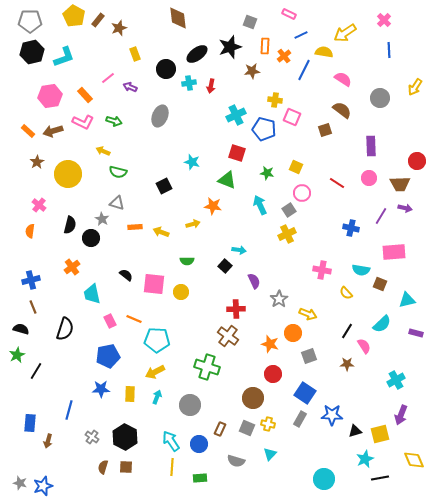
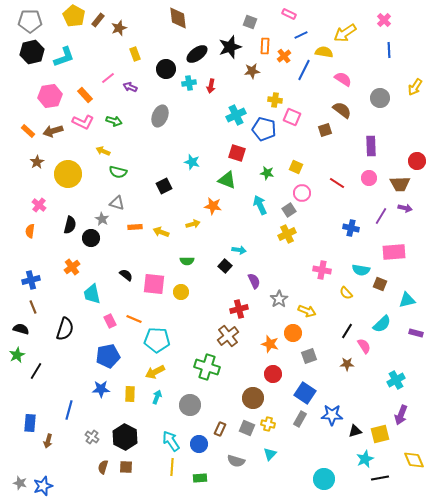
red cross at (236, 309): moved 3 px right; rotated 12 degrees counterclockwise
yellow arrow at (308, 314): moved 1 px left, 3 px up
brown cross at (228, 336): rotated 15 degrees clockwise
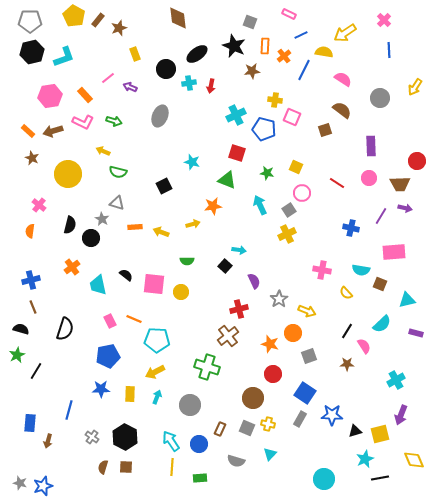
black star at (230, 47): moved 4 px right, 1 px up; rotated 30 degrees counterclockwise
brown star at (37, 162): moved 5 px left, 4 px up; rotated 16 degrees counterclockwise
orange star at (213, 206): rotated 18 degrees counterclockwise
cyan trapezoid at (92, 294): moved 6 px right, 9 px up
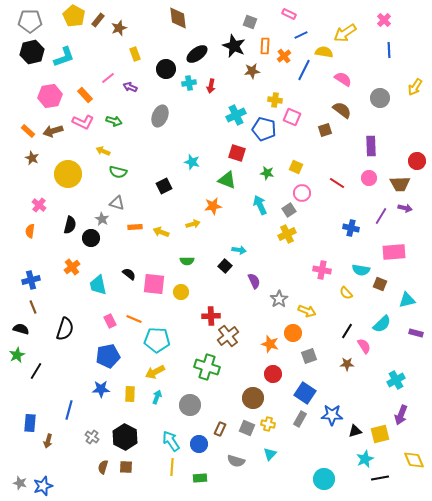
black semicircle at (126, 275): moved 3 px right, 1 px up
red cross at (239, 309): moved 28 px left, 7 px down; rotated 12 degrees clockwise
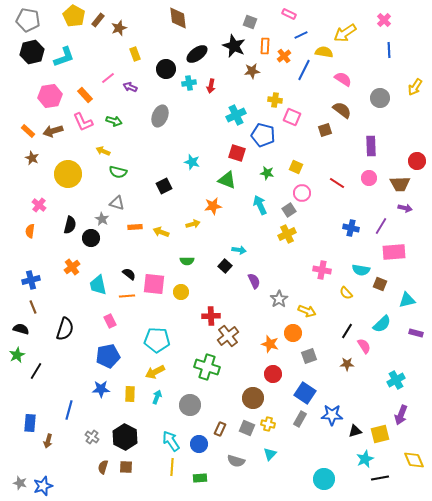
gray pentagon at (30, 21): moved 2 px left, 1 px up; rotated 10 degrees clockwise
pink L-shape at (83, 122): rotated 40 degrees clockwise
blue pentagon at (264, 129): moved 1 px left, 6 px down
purple line at (381, 216): moved 10 px down
orange line at (134, 319): moved 7 px left, 23 px up; rotated 28 degrees counterclockwise
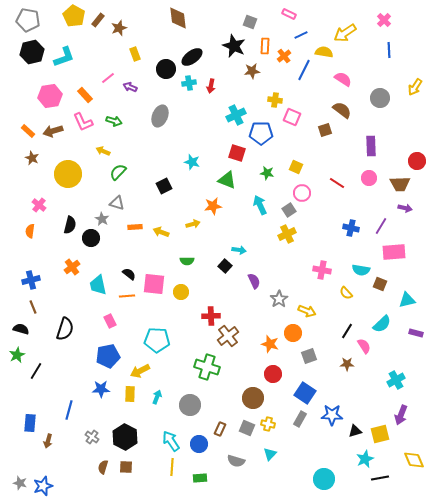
black ellipse at (197, 54): moved 5 px left, 3 px down
blue pentagon at (263, 135): moved 2 px left, 2 px up; rotated 15 degrees counterclockwise
green semicircle at (118, 172): rotated 120 degrees clockwise
yellow arrow at (155, 372): moved 15 px left, 1 px up
